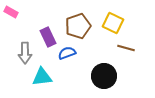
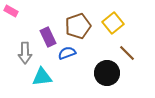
pink rectangle: moved 1 px up
yellow square: rotated 25 degrees clockwise
brown line: moved 1 px right, 5 px down; rotated 30 degrees clockwise
black circle: moved 3 px right, 3 px up
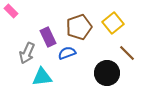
pink rectangle: rotated 16 degrees clockwise
brown pentagon: moved 1 px right, 1 px down
gray arrow: moved 2 px right; rotated 25 degrees clockwise
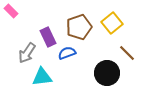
yellow square: moved 1 px left
gray arrow: rotated 10 degrees clockwise
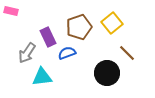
pink rectangle: rotated 32 degrees counterclockwise
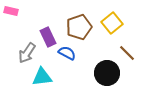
blue semicircle: rotated 48 degrees clockwise
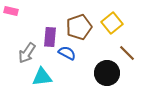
purple rectangle: moved 2 px right; rotated 30 degrees clockwise
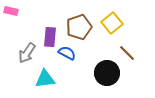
cyan triangle: moved 3 px right, 2 px down
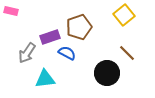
yellow square: moved 12 px right, 8 px up
purple rectangle: rotated 66 degrees clockwise
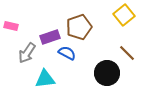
pink rectangle: moved 15 px down
